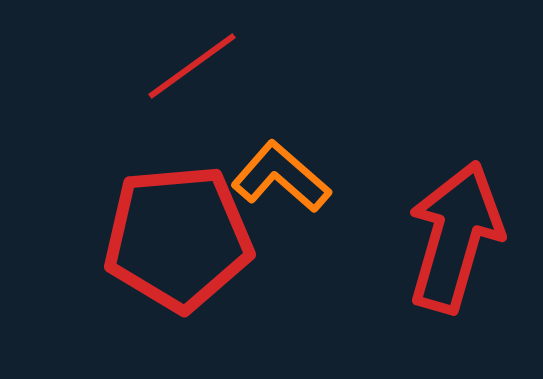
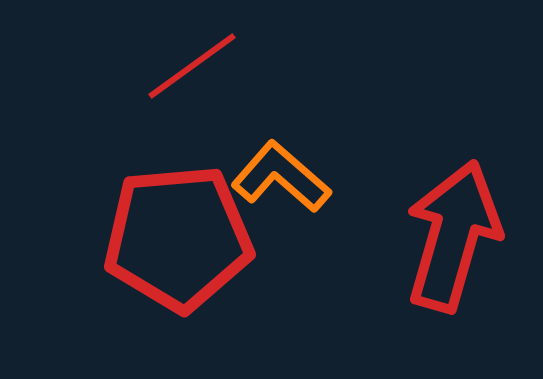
red arrow: moved 2 px left, 1 px up
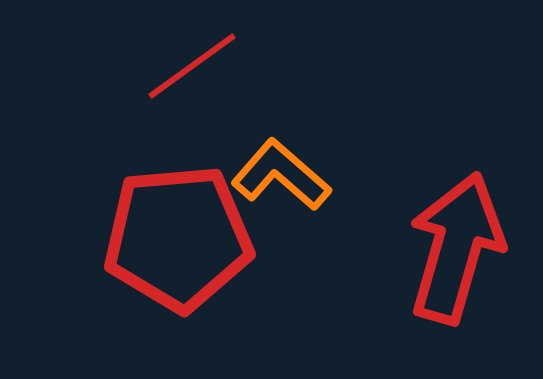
orange L-shape: moved 2 px up
red arrow: moved 3 px right, 12 px down
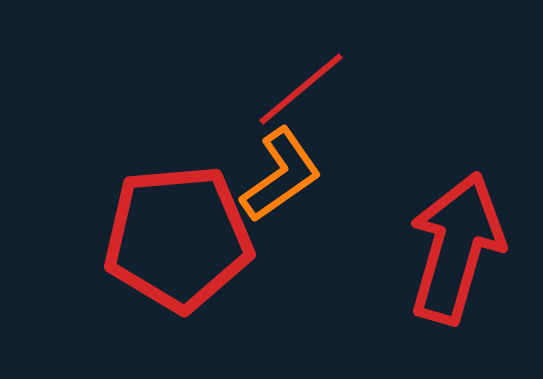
red line: moved 109 px right, 23 px down; rotated 4 degrees counterclockwise
orange L-shape: rotated 104 degrees clockwise
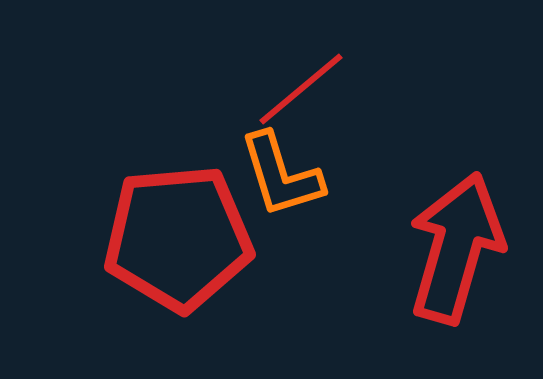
orange L-shape: rotated 108 degrees clockwise
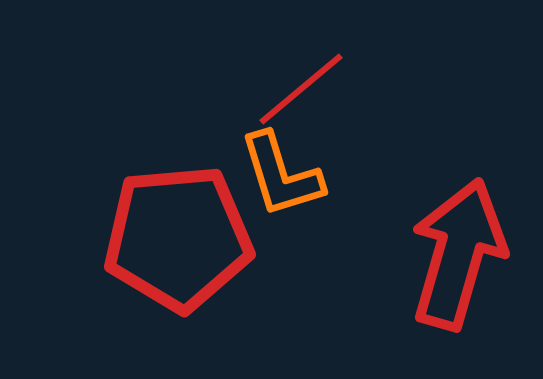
red arrow: moved 2 px right, 6 px down
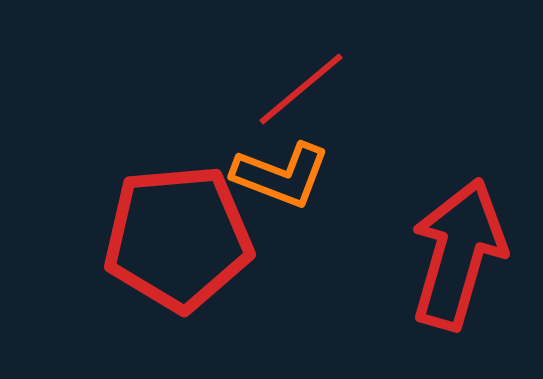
orange L-shape: rotated 52 degrees counterclockwise
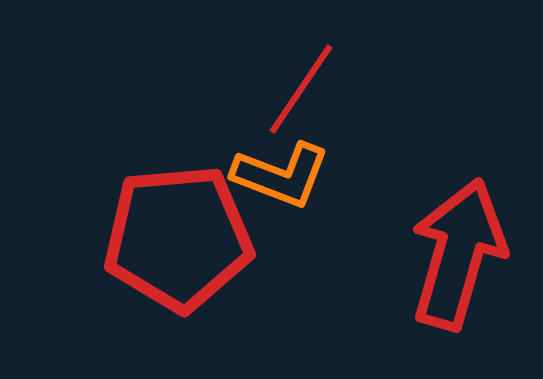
red line: rotated 16 degrees counterclockwise
